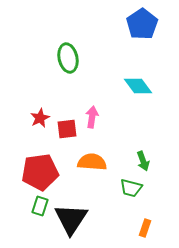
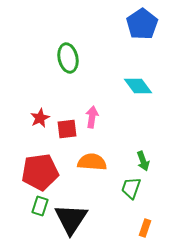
green trapezoid: rotated 95 degrees clockwise
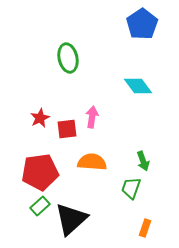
green rectangle: rotated 30 degrees clockwise
black triangle: rotated 15 degrees clockwise
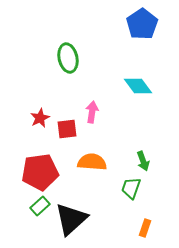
pink arrow: moved 5 px up
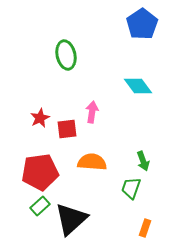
green ellipse: moved 2 px left, 3 px up
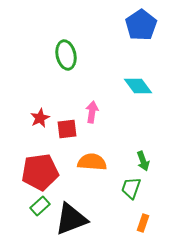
blue pentagon: moved 1 px left, 1 px down
black triangle: rotated 21 degrees clockwise
orange rectangle: moved 2 px left, 5 px up
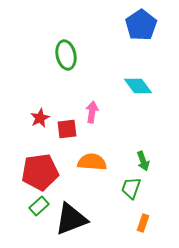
green rectangle: moved 1 px left
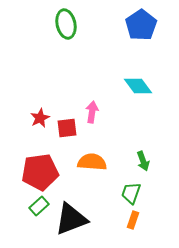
green ellipse: moved 31 px up
red square: moved 1 px up
green trapezoid: moved 5 px down
orange rectangle: moved 10 px left, 3 px up
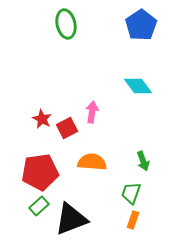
red star: moved 2 px right, 1 px down; rotated 18 degrees counterclockwise
red square: rotated 20 degrees counterclockwise
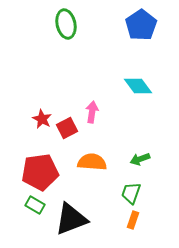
green arrow: moved 3 px left, 2 px up; rotated 90 degrees clockwise
green rectangle: moved 4 px left, 1 px up; rotated 72 degrees clockwise
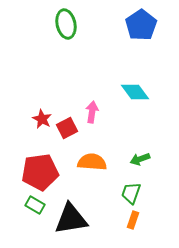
cyan diamond: moved 3 px left, 6 px down
black triangle: rotated 12 degrees clockwise
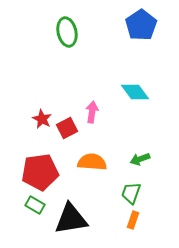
green ellipse: moved 1 px right, 8 px down
